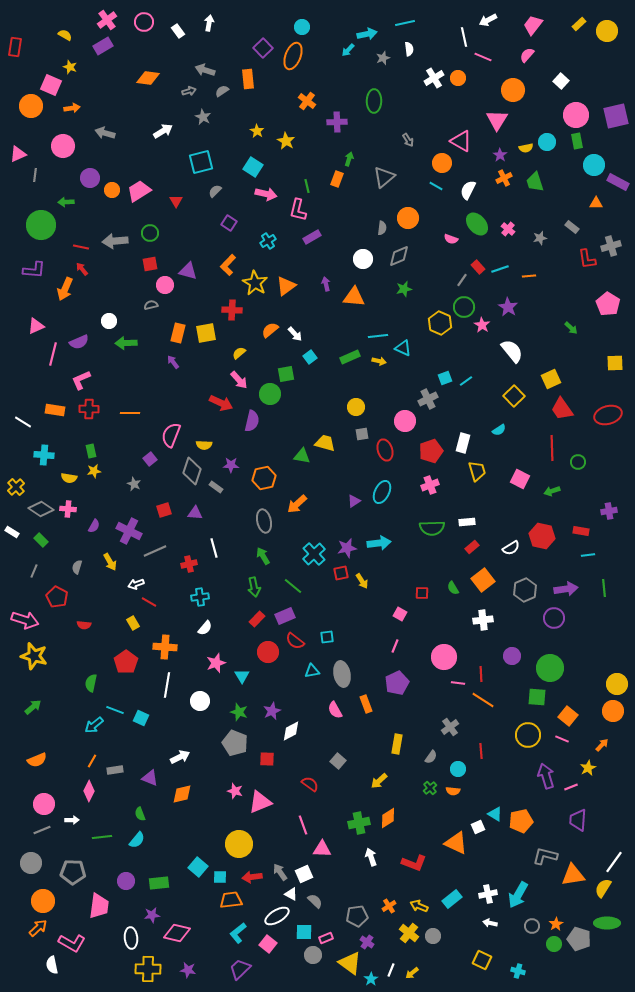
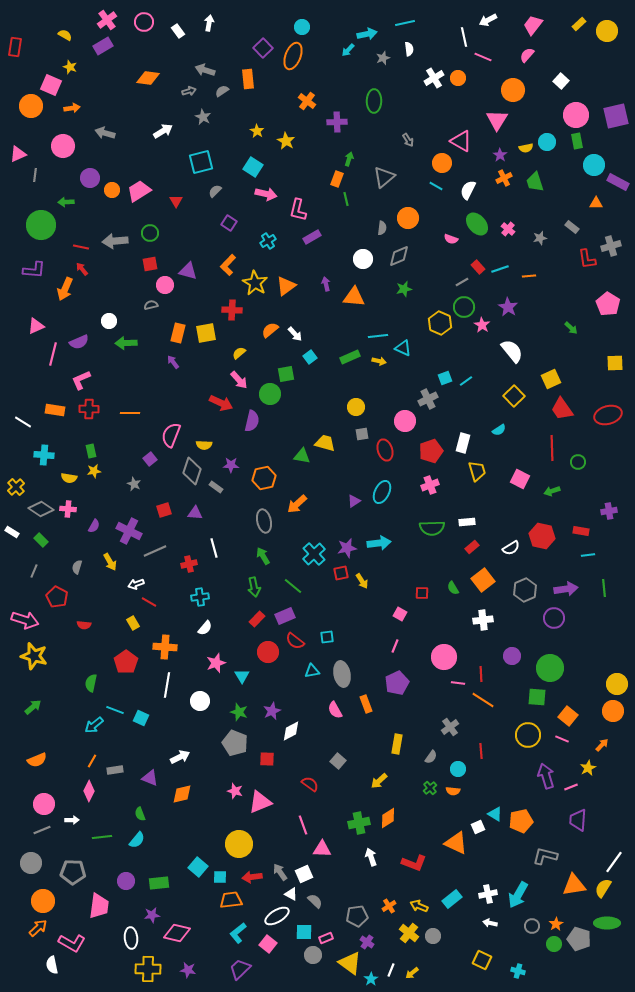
green line at (307, 186): moved 39 px right, 13 px down
gray line at (462, 280): moved 2 px down; rotated 24 degrees clockwise
orange triangle at (573, 875): moved 1 px right, 10 px down
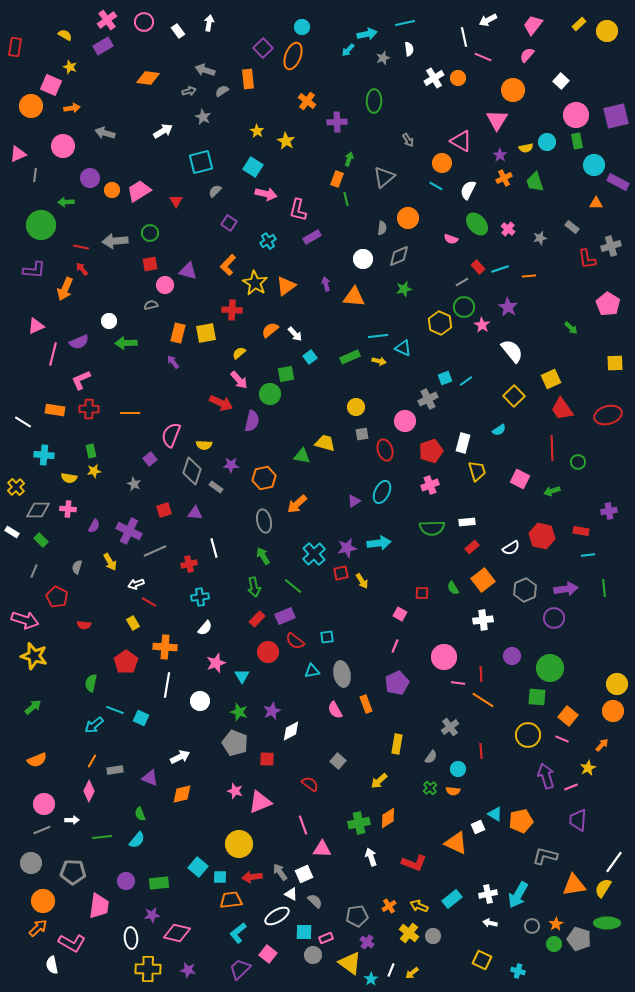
gray diamond at (41, 509): moved 3 px left, 1 px down; rotated 35 degrees counterclockwise
pink square at (268, 944): moved 10 px down
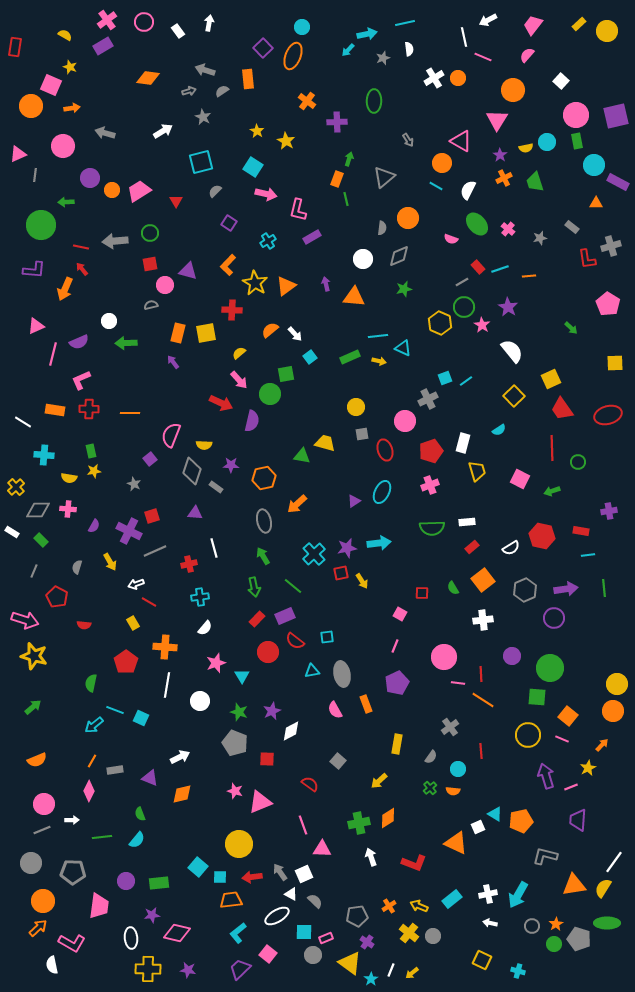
red square at (164, 510): moved 12 px left, 6 px down
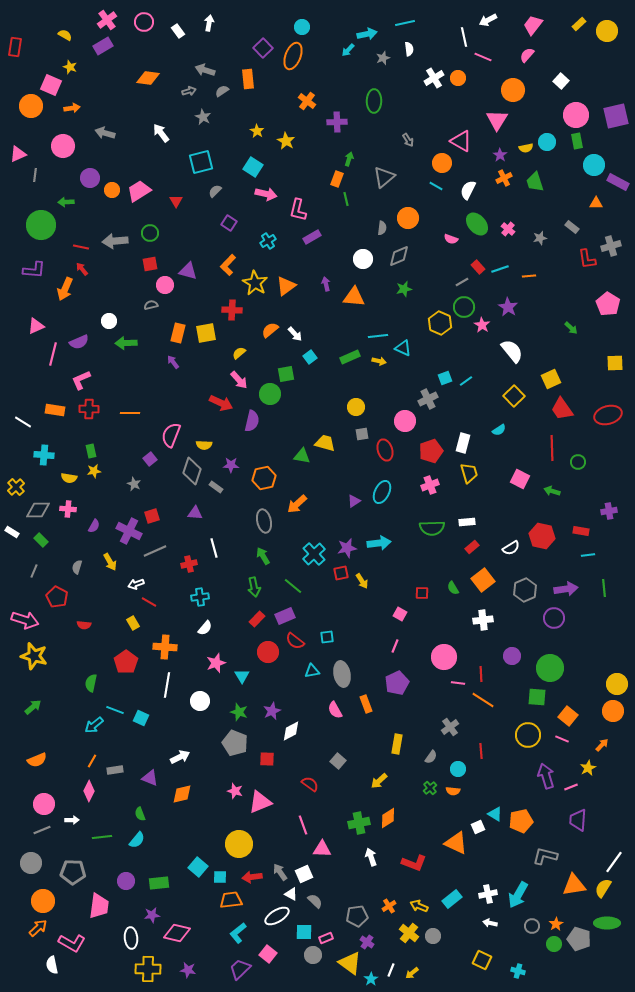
white arrow at (163, 131): moved 2 px left, 2 px down; rotated 96 degrees counterclockwise
yellow trapezoid at (477, 471): moved 8 px left, 2 px down
green arrow at (552, 491): rotated 35 degrees clockwise
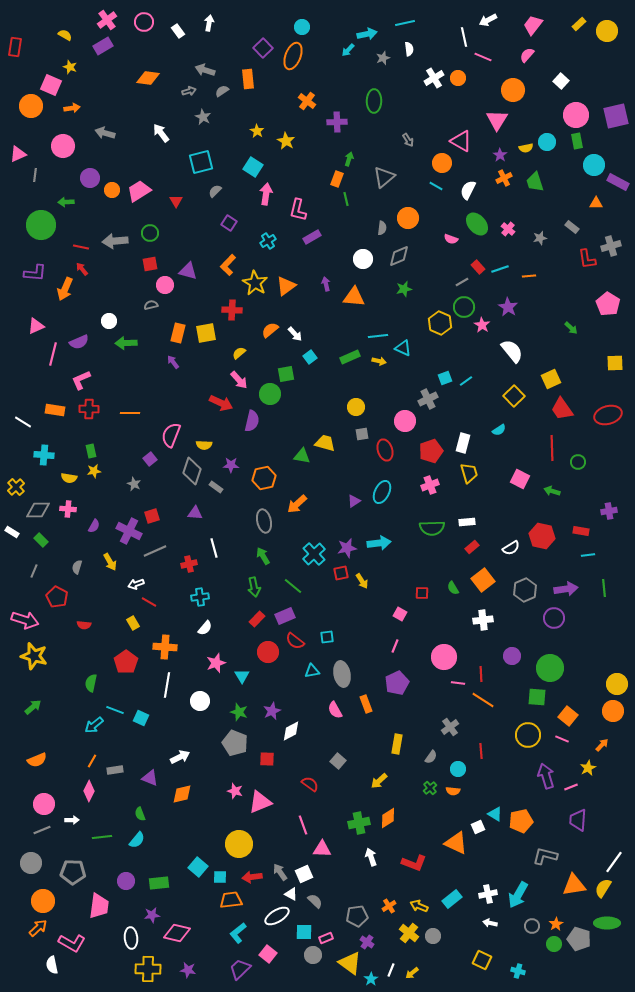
pink arrow at (266, 194): rotated 95 degrees counterclockwise
purple L-shape at (34, 270): moved 1 px right, 3 px down
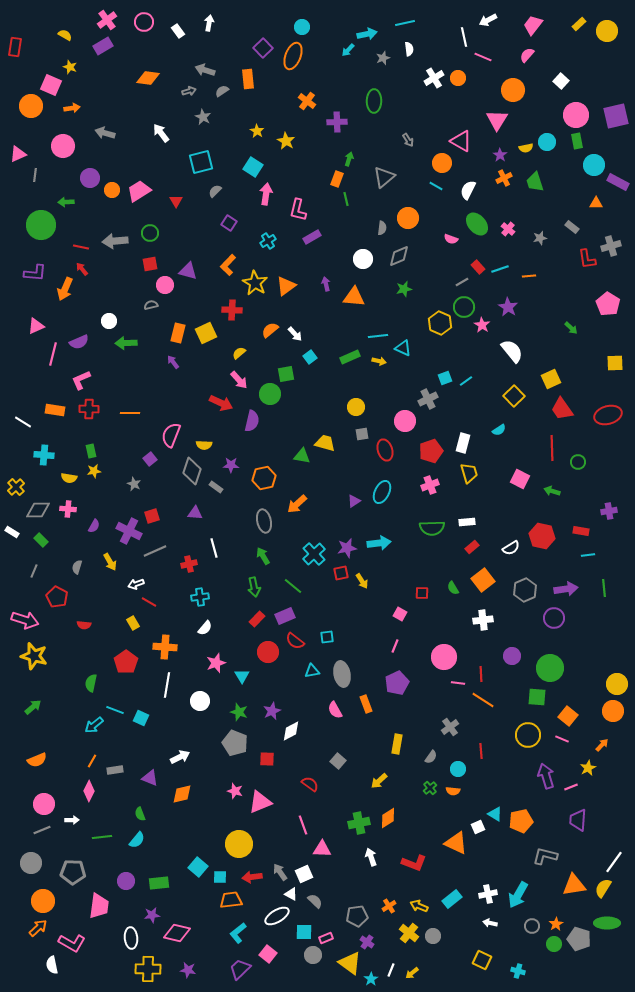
yellow square at (206, 333): rotated 15 degrees counterclockwise
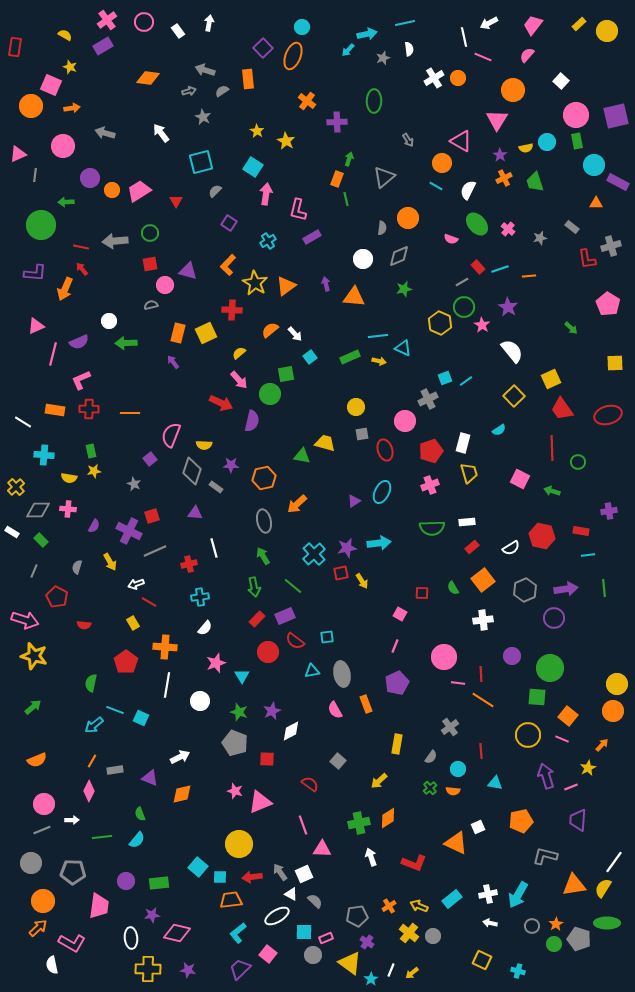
white arrow at (488, 20): moved 1 px right, 3 px down
cyan triangle at (495, 814): moved 31 px up; rotated 21 degrees counterclockwise
